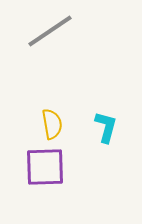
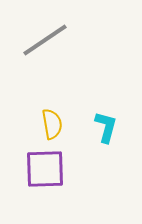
gray line: moved 5 px left, 9 px down
purple square: moved 2 px down
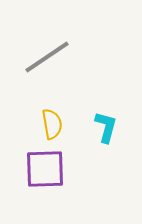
gray line: moved 2 px right, 17 px down
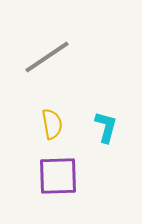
purple square: moved 13 px right, 7 px down
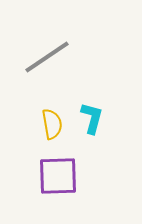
cyan L-shape: moved 14 px left, 9 px up
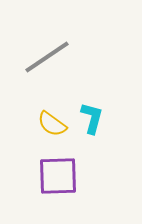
yellow semicircle: rotated 136 degrees clockwise
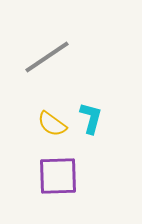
cyan L-shape: moved 1 px left
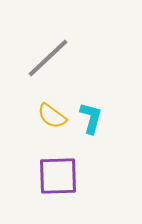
gray line: moved 1 px right, 1 px down; rotated 9 degrees counterclockwise
yellow semicircle: moved 8 px up
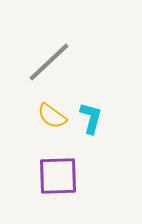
gray line: moved 1 px right, 4 px down
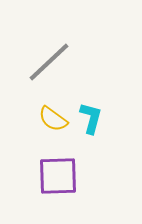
yellow semicircle: moved 1 px right, 3 px down
